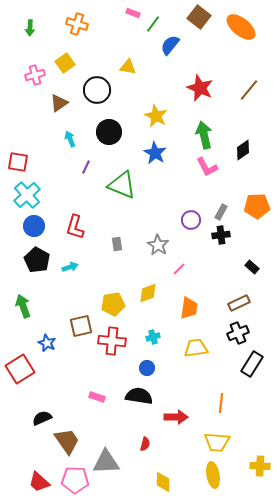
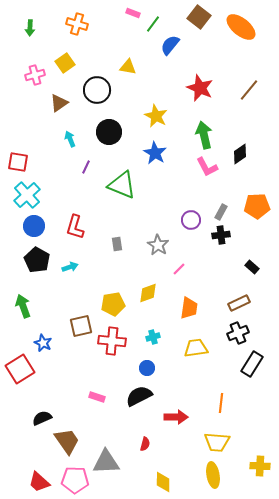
black diamond at (243, 150): moved 3 px left, 4 px down
blue star at (47, 343): moved 4 px left
black semicircle at (139, 396): rotated 36 degrees counterclockwise
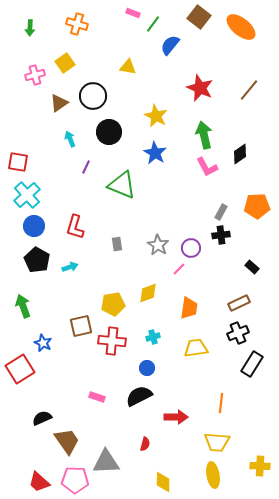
black circle at (97, 90): moved 4 px left, 6 px down
purple circle at (191, 220): moved 28 px down
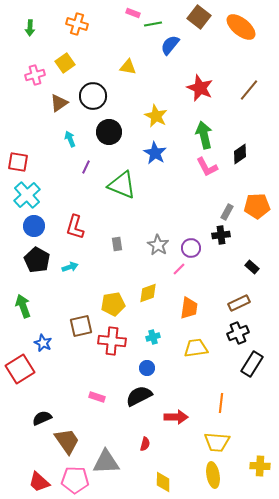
green line at (153, 24): rotated 42 degrees clockwise
gray rectangle at (221, 212): moved 6 px right
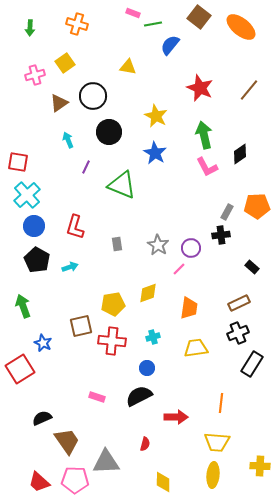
cyan arrow at (70, 139): moved 2 px left, 1 px down
yellow ellipse at (213, 475): rotated 15 degrees clockwise
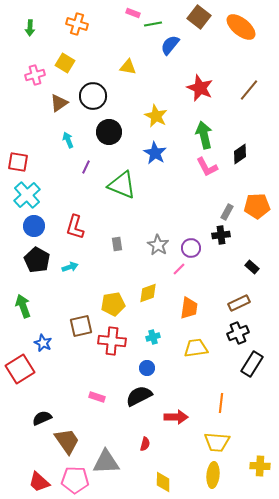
yellow square at (65, 63): rotated 24 degrees counterclockwise
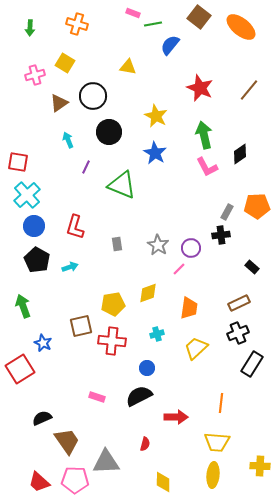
cyan cross at (153, 337): moved 4 px right, 3 px up
yellow trapezoid at (196, 348): rotated 35 degrees counterclockwise
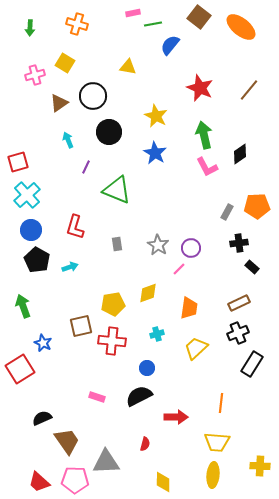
pink rectangle at (133, 13): rotated 32 degrees counterclockwise
red square at (18, 162): rotated 25 degrees counterclockwise
green triangle at (122, 185): moved 5 px left, 5 px down
blue circle at (34, 226): moved 3 px left, 4 px down
black cross at (221, 235): moved 18 px right, 8 px down
